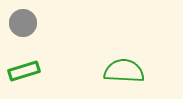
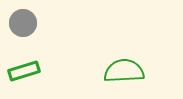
green semicircle: rotated 6 degrees counterclockwise
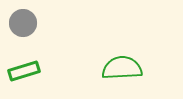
green semicircle: moved 2 px left, 3 px up
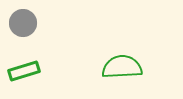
green semicircle: moved 1 px up
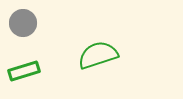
green semicircle: moved 24 px left, 12 px up; rotated 15 degrees counterclockwise
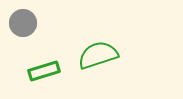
green rectangle: moved 20 px right
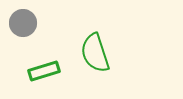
green semicircle: moved 3 px left, 2 px up; rotated 90 degrees counterclockwise
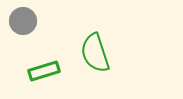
gray circle: moved 2 px up
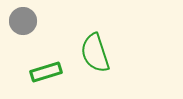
green rectangle: moved 2 px right, 1 px down
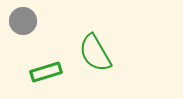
green semicircle: rotated 12 degrees counterclockwise
